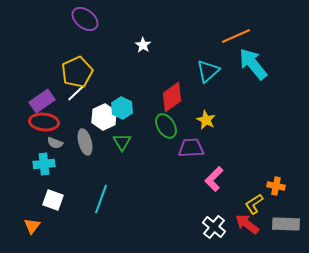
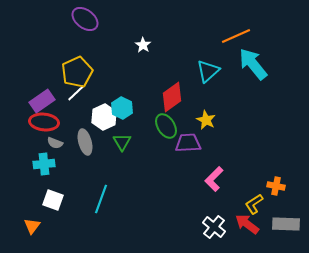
purple trapezoid: moved 3 px left, 5 px up
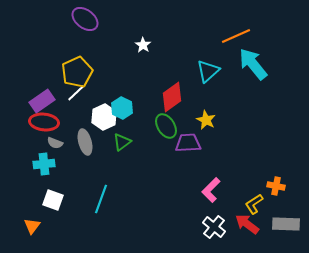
green triangle: rotated 24 degrees clockwise
pink L-shape: moved 3 px left, 11 px down
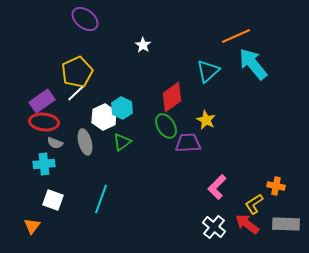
pink L-shape: moved 6 px right, 3 px up
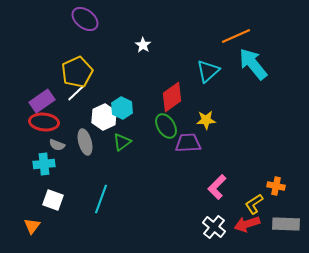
yellow star: rotated 30 degrees counterclockwise
gray semicircle: moved 2 px right, 2 px down
red arrow: rotated 55 degrees counterclockwise
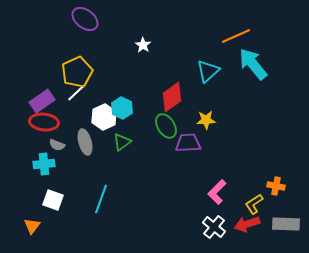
pink L-shape: moved 5 px down
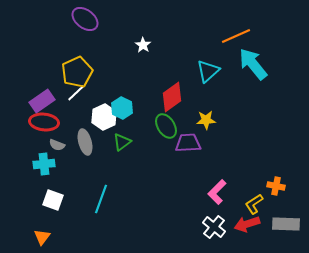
orange triangle: moved 10 px right, 11 px down
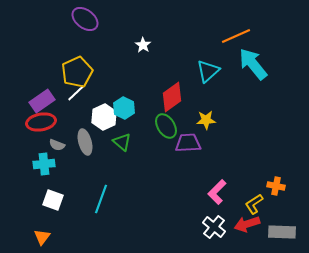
cyan hexagon: moved 2 px right
red ellipse: moved 3 px left; rotated 16 degrees counterclockwise
green triangle: rotated 42 degrees counterclockwise
gray rectangle: moved 4 px left, 8 px down
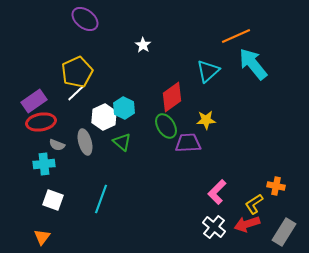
purple rectangle: moved 8 px left
gray rectangle: moved 2 px right; rotated 60 degrees counterclockwise
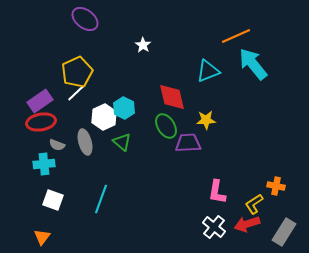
cyan triangle: rotated 20 degrees clockwise
red diamond: rotated 68 degrees counterclockwise
purple rectangle: moved 6 px right
pink L-shape: rotated 35 degrees counterclockwise
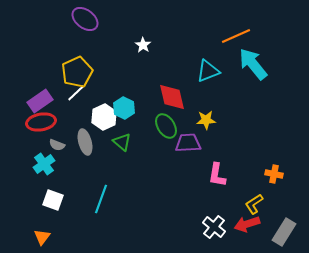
cyan cross: rotated 30 degrees counterclockwise
orange cross: moved 2 px left, 12 px up
pink L-shape: moved 17 px up
